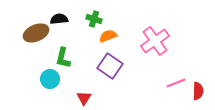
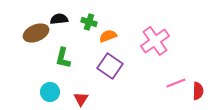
green cross: moved 5 px left, 3 px down
cyan circle: moved 13 px down
red triangle: moved 3 px left, 1 px down
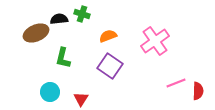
green cross: moved 7 px left, 8 px up
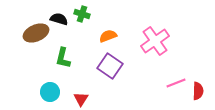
black semicircle: rotated 24 degrees clockwise
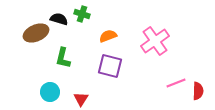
purple square: rotated 20 degrees counterclockwise
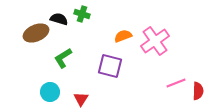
orange semicircle: moved 15 px right
green L-shape: rotated 45 degrees clockwise
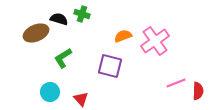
red triangle: rotated 14 degrees counterclockwise
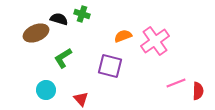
cyan circle: moved 4 px left, 2 px up
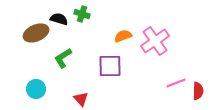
purple square: rotated 15 degrees counterclockwise
cyan circle: moved 10 px left, 1 px up
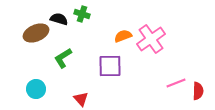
pink cross: moved 4 px left, 2 px up
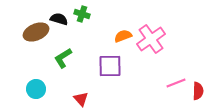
brown ellipse: moved 1 px up
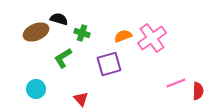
green cross: moved 19 px down
pink cross: moved 1 px right, 1 px up
purple square: moved 1 px left, 2 px up; rotated 15 degrees counterclockwise
